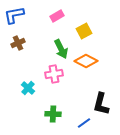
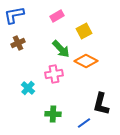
green arrow: rotated 18 degrees counterclockwise
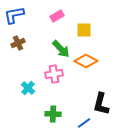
yellow square: moved 1 px up; rotated 28 degrees clockwise
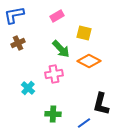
yellow square: moved 3 px down; rotated 14 degrees clockwise
orange diamond: moved 3 px right
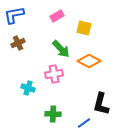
yellow square: moved 5 px up
cyan cross: rotated 24 degrees counterclockwise
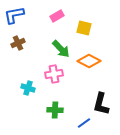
green cross: moved 2 px right, 4 px up
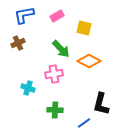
blue L-shape: moved 10 px right
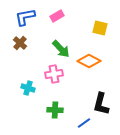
blue L-shape: moved 1 px right, 2 px down
yellow square: moved 16 px right
brown cross: moved 2 px right; rotated 24 degrees counterclockwise
